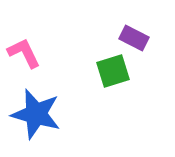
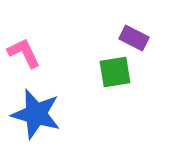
green square: moved 2 px right, 1 px down; rotated 8 degrees clockwise
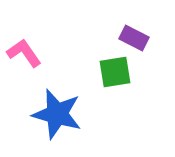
pink L-shape: rotated 9 degrees counterclockwise
blue star: moved 21 px right
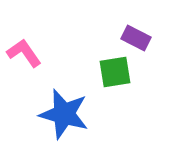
purple rectangle: moved 2 px right
blue star: moved 7 px right
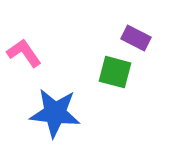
green square: rotated 24 degrees clockwise
blue star: moved 9 px left, 1 px up; rotated 9 degrees counterclockwise
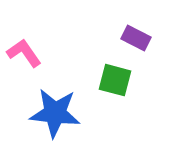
green square: moved 8 px down
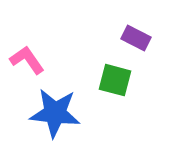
pink L-shape: moved 3 px right, 7 px down
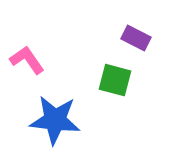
blue star: moved 7 px down
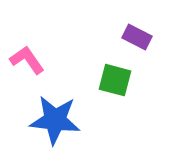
purple rectangle: moved 1 px right, 1 px up
